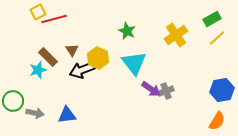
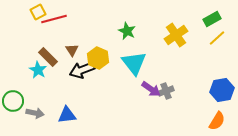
cyan star: rotated 24 degrees counterclockwise
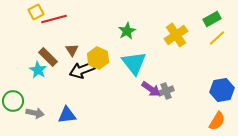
yellow square: moved 2 px left
green star: rotated 18 degrees clockwise
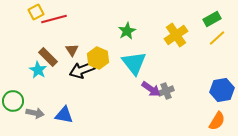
blue triangle: moved 3 px left; rotated 18 degrees clockwise
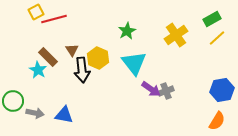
black arrow: rotated 75 degrees counterclockwise
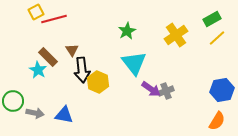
yellow hexagon: moved 24 px down
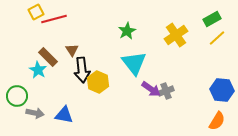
blue hexagon: rotated 15 degrees clockwise
green circle: moved 4 px right, 5 px up
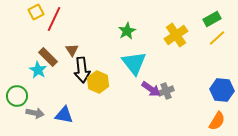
red line: rotated 50 degrees counterclockwise
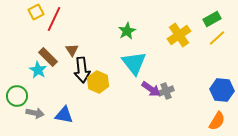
yellow cross: moved 3 px right
